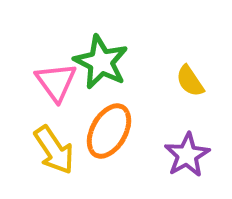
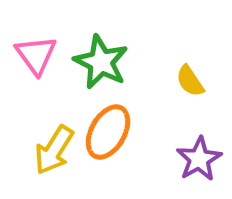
pink triangle: moved 20 px left, 27 px up
orange ellipse: moved 1 px left, 1 px down
yellow arrow: rotated 66 degrees clockwise
purple star: moved 12 px right, 4 px down
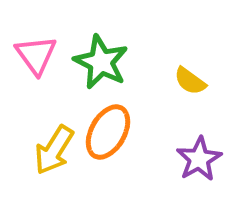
yellow semicircle: rotated 20 degrees counterclockwise
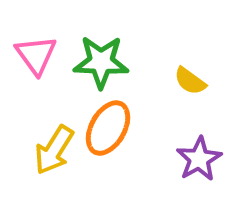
green star: rotated 24 degrees counterclockwise
orange ellipse: moved 4 px up
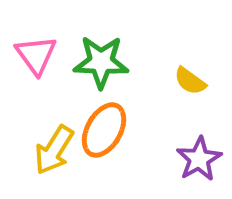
orange ellipse: moved 4 px left, 2 px down
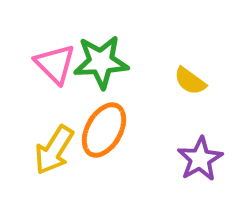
pink triangle: moved 19 px right, 9 px down; rotated 9 degrees counterclockwise
green star: rotated 6 degrees counterclockwise
purple star: moved 1 px right
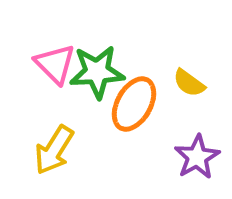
green star: moved 4 px left, 10 px down
yellow semicircle: moved 1 px left, 2 px down
orange ellipse: moved 30 px right, 26 px up
purple star: moved 3 px left, 2 px up
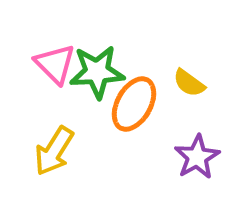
yellow arrow: moved 1 px down
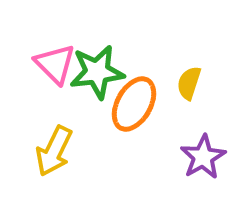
green star: rotated 4 degrees counterclockwise
yellow semicircle: rotated 72 degrees clockwise
yellow arrow: rotated 6 degrees counterclockwise
purple star: moved 6 px right
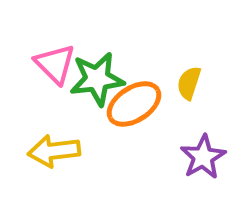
green star: moved 7 px down
orange ellipse: rotated 28 degrees clockwise
yellow arrow: rotated 57 degrees clockwise
